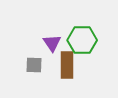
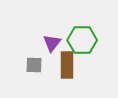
purple triangle: rotated 12 degrees clockwise
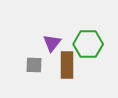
green hexagon: moved 6 px right, 4 px down
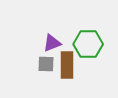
purple triangle: rotated 30 degrees clockwise
gray square: moved 12 px right, 1 px up
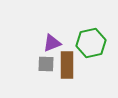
green hexagon: moved 3 px right, 1 px up; rotated 12 degrees counterclockwise
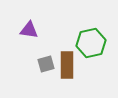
purple triangle: moved 23 px left, 13 px up; rotated 30 degrees clockwise
gray square: rotated 18 degrees counterclockwise
